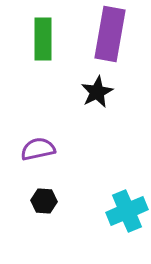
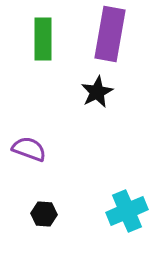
purple semicircle: moved 9 px left; rotated 32 degrees clockwise
black hexagon: moved 13 px down
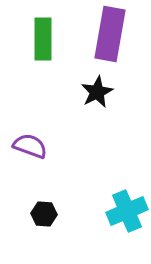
purple semicircle: moved 1 px right, 3 px up
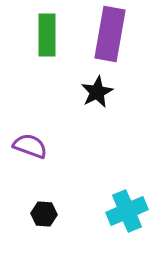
green rectangle: moved 4 px right, 4 px up
